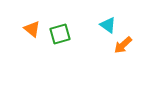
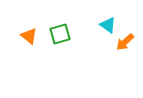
orange triangle: moved 3 px left, 7 px down
orange arrow: moved 2 px right, 3 px up
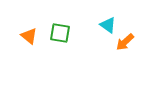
green square: moved 1 px up; rotated 25 degrees clockwise
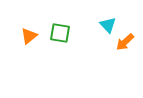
cyan triangle: rotated 12 degrees clockwise
orange triangle: rotated 42 degrees clockwise
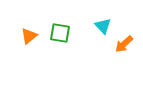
cyan triangle: moved 5 px left, 1 px down
orange arrow: moved 1 px left, 2 px down
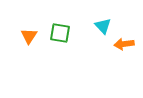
orange triangle: rotated 18 degrees counterclockwise
orange arrow: rotated 36 degrees clockwise
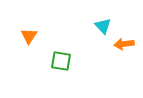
green square: moved 1 px right, 28 px down
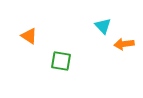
orange triangle: rotated 30 degrees counterclockwise
